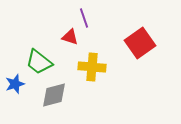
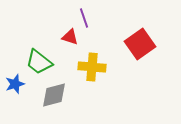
red square: moved 1 px down
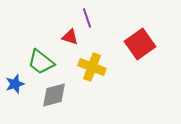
purple line: moved 3 px right
green trapezoid: moved 2 px right
yellow cross: rotated 16 degrees clockwise
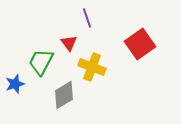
red triangle: moved 1 px left, 6 px down; rotated 36 degrees clockwise
green trapezoid: rotated 80 degrees clockwise
gray diamond: moved 10 px right; rotated 16 degrees counterclockwise
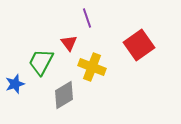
red square: moved 1 px left, 1 px down
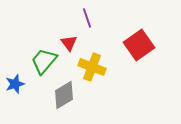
green trapezoid: moved 3 px right, 1 px up; rotated 12 degrees clockwise
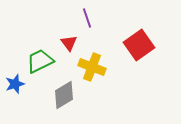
green trapezoid: moved 4 px left; rotated 24 degrees clockwise
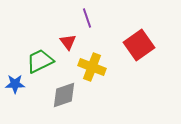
red triangle: moved 1 px left, 1 px up
blue star: rotated 18 degrees clockwise
gray diamond: rotated 12 degrees clockwise
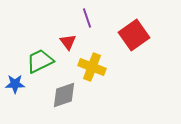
red square: moved 5 px left, 10 px up
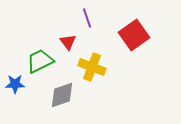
gray diamond: moved 2 px left
